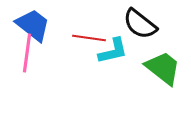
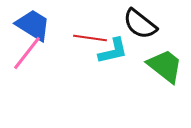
blue trapezoid: rotated 6 degrees counterclockwise
red line: moved 1 px right
pink line: rotated 30 degrees clockwise
green trapezoid: moved 2 px right, 2 px up
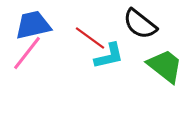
blue trapezoid: rotated 45 degrees counterclockwise
red line: rotated 28 degrees clockwise
cyan L-shape: moved 4 px left, 5 px down
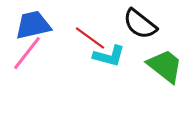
cyan L-shape: rotated 28 degrees clockwise
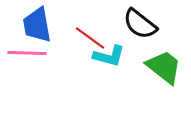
blue trapezoid: moved 4 px right; rotated 87 degrees counterclockwise
pink line: rotated 54 degrees clockwise
green trapezoid: moved 1 px left, 1 px down
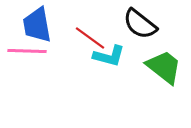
pink line: moved 2 px up
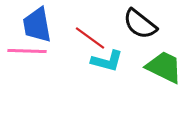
cyan L-shape: moved 2 px left, 5 px down
green trapezoid: rotated 12 degrees counterclockwise
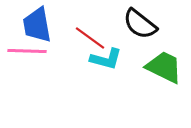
cyan L-shape: moved 1 px left, 2 px up
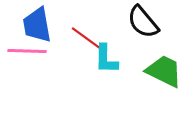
black semicircle: moved 3 px right, 2 px up; rotated 12 degrees clockwise
red line: moved 4 px left
cyan L-shape: rotated 76 degrees clockwise
green trapezoid: moved 4 px down
